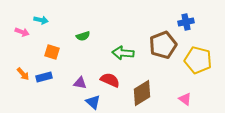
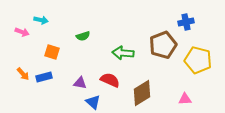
pink triangle: rotated 40 degrees counterclockwise
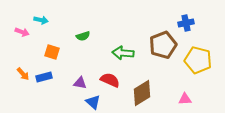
blue cross: moved 1 px down
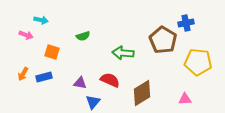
pink arrow: moved 4 px right, 3 px down
brown pentagon: moved 5 px up; rotated 20 degrees counterclockwise
yellow pentagon: moved 2 px down; rotated 8 degrees counterclockwise
orange arrow: rotated 72 degrees clockwise
blue triangle: rotated 28 degrees clockwise
